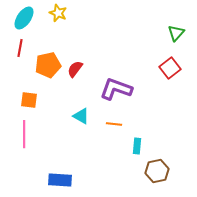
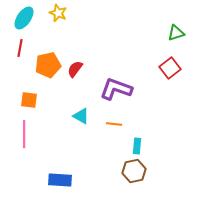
green triangle: rotated 30 degrees clockwise
brown hexagon: moved 23 px left
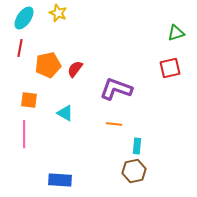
red square: rotated 25 degrees clockwise
cyan triangle: moved 16 px left, 3 px up
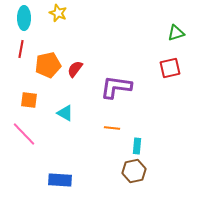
cyan ellipse: rotated 35 degrees counterclockwise
red line: moved 1 px right, 1 px down
purple L-shape: moved 2 px up; rotated 12 degrees counterclockwise
orange line: moved 2 px left, 4 px down
pink line: rotated 44 degrees counterclockwise
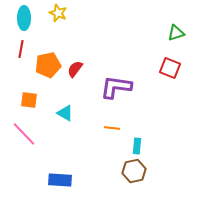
red square: rotated 35 degrees clockwise
